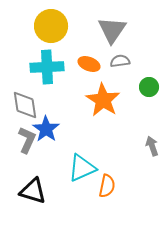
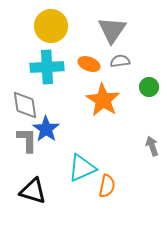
gray L-shape: rotated 24 degrees counterclockwise
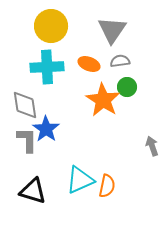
green circle: moved 22 px left
cyan triangle: moved 2 px left, 12 px down
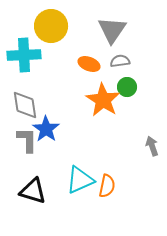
cyan cross: moved 23 px left, 12 px up
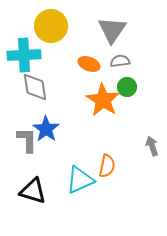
gray diamond: moved 10 px right, 18 px up
orange semicircle: moved 20 px up
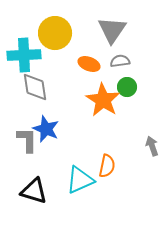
yellow circle: moved 4 px right, 7 px down
blue star: rotated 12 degrees counterclockwise
black triangle: moved 1 px right
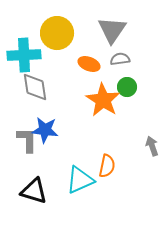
yellow circle: moved 2 px right
gray semicircle: moved 2 px up
blue star: moved 1 px left, 1 px down; rotated 16 degrees counterclockwise
